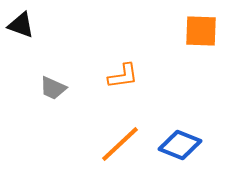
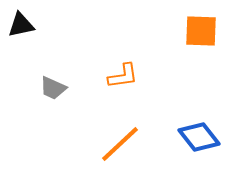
black triangle: rotated 32 degrees counterclockwise
blue diamond: moved 19 px right, 8 px up; rotated 30 degrees clockwise
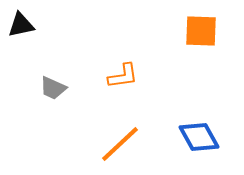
blue diamond: rotated 9 degrees clockwise
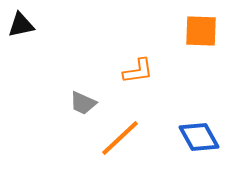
orange L-shape: moved 15 px right, 5 px up
gray trapezoid: moved 30 px right, 15 px down
orange line: moved 6 px up
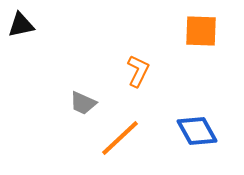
orange L-shape: rotated 56 degrees counterclockwise
blue diamond: moved 2 px left, 6 px up
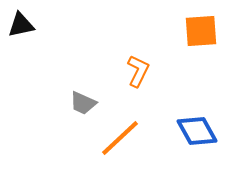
orange square: rotated 6 degrees counterclockwise
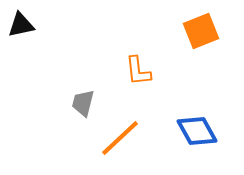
orange square: rotated 18 degrees counterclockwise
orange L-shape: rotated 148 degrees clockwise
gray trapezoid: rotated 80 degrees clockwise
